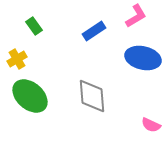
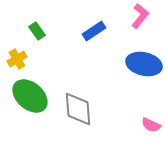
pink L-shape: moved 4 px right; rotated 20 degrees counterclockwise
green rectangle: moved 3 px right, 5 px down
blue ellipse: moved 1 px right, 6 px down
gray diamond: moved 14 px left, 13 px down
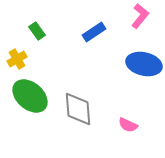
blue rectangle: moved 1 px down
pink semicircle: moved 23 px left
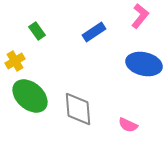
yellow cross: moved 2 px left, 2 px down
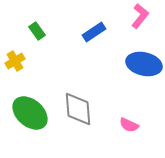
green ellipse: moved 17 px down
pink semicircle: moved 1 px right
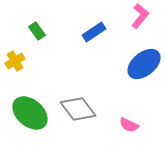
blue ellipse: rotated 52 degrees counterclockwise
gray diamond: rotated 33 degrees counterclockwise
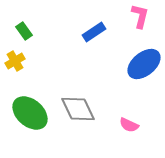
pink L-shape: rotated 25 degrees counterclockwise
green rectangle: moved 13 px left
gray diamond: rotated 12 degrees clockwise
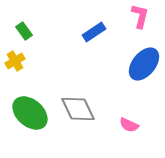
blue ellipse: rotated 12 degrees counterclockwise
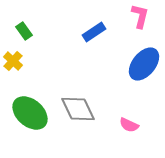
yellow cross: moved 2 px left; rotated 18 degrees counterclockwise
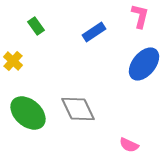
green rectangle: moved 12 px right, 5 px up
green ellipse: moved 2 px left
pink semicircle: moved 20 px down
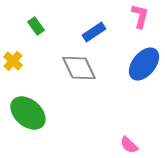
gray diamond: moved 1 px right, 41 px up
pink semicircle: rotated 18 degrees clockwise
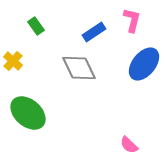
pink L-shape: moved 8 px left, 4 px down
